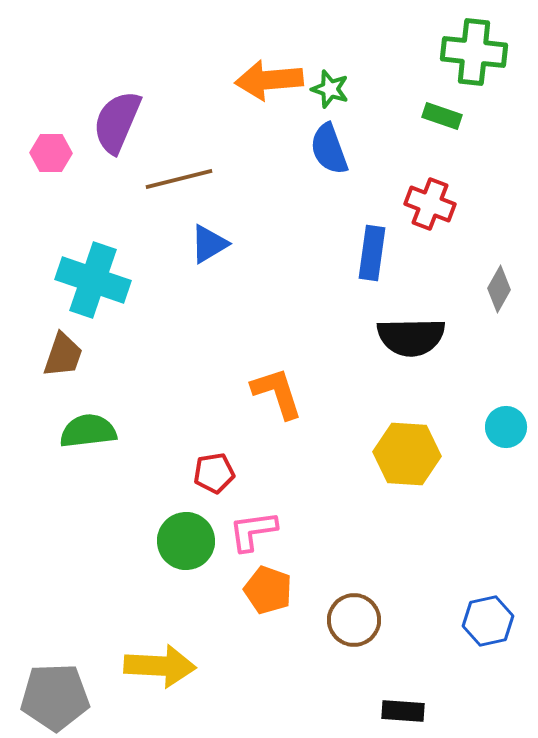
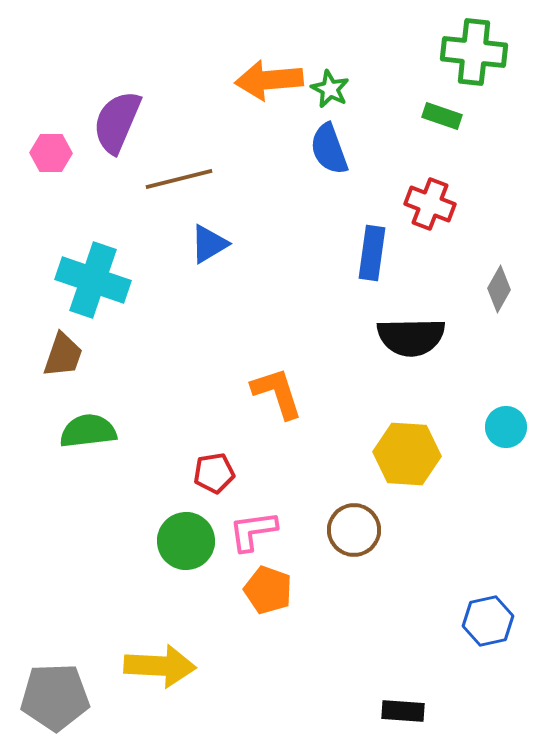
green star: rotated 9 degrees clockwise
brown circle: moved 90 px up
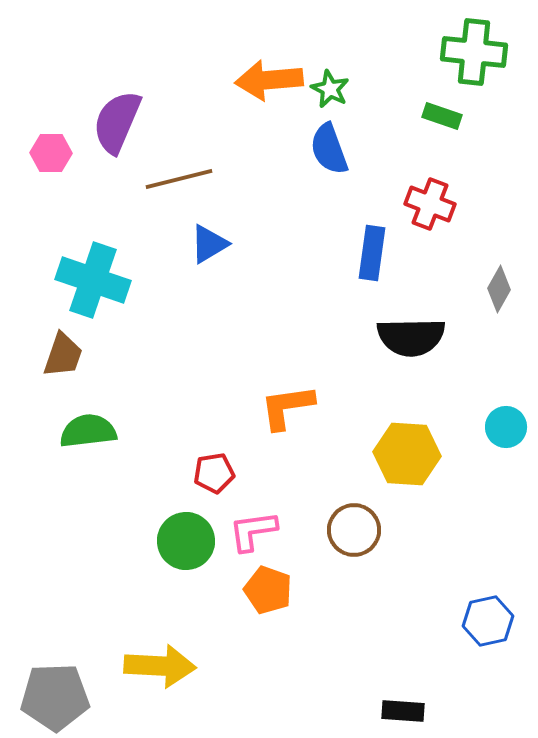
orange L-shape: moved 10 px right, 14 px down; rotated 80 degrees counterclockwise
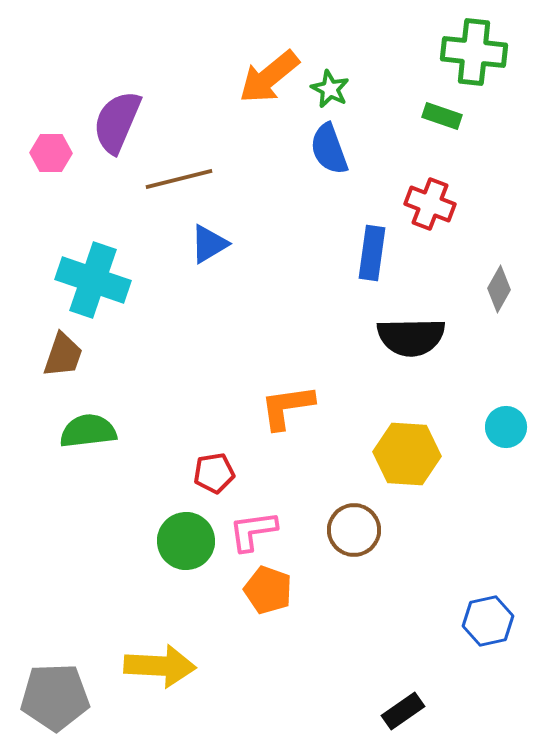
orange arrow: moved 3 px up; rotated 34 degrees counterclockwise
black rectangle: rotated 39 degrees counterclockwise
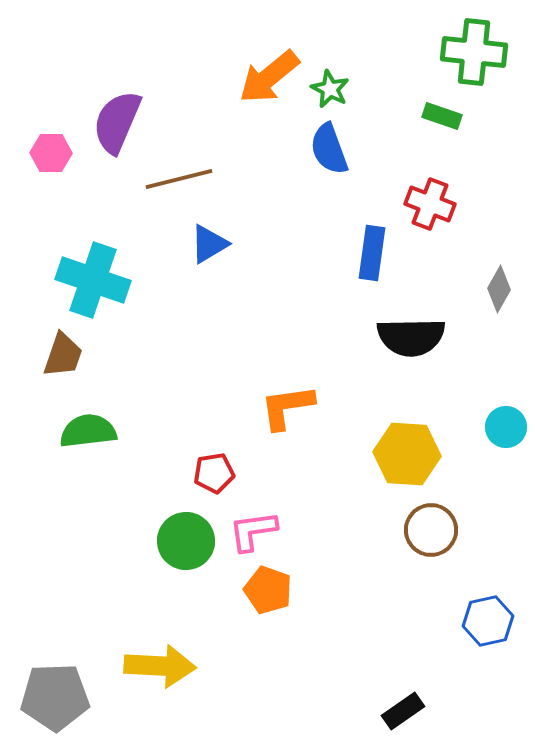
brown circle: moved 77 px right
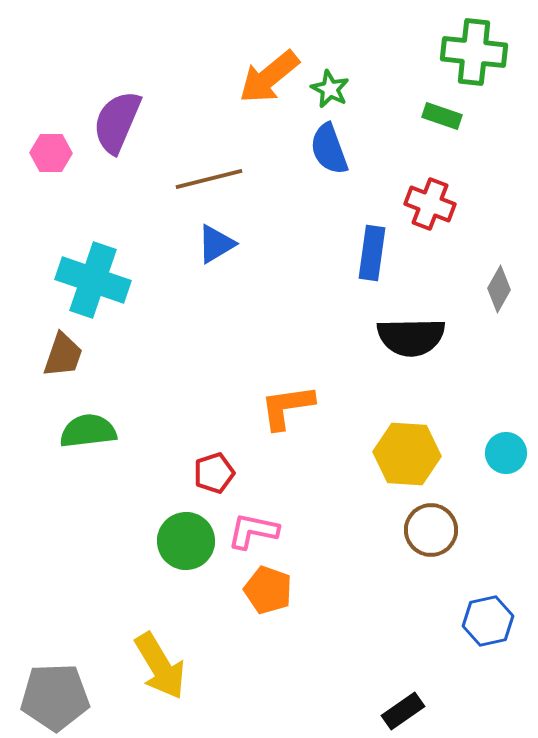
brown line: moved 30 px right
blue triangle: moved 7 px right
cyan circle: moved 26 px down
red pentagon: rotated 9 degrees counterclockwise
pink L-shape: rotated 20 degrees clockwise
yellow arrow: rotated 56 degrees clockwise
